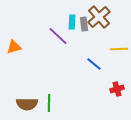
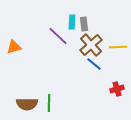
brown cross: moved 8 px left, 28 px down
yellow line: moved 1 px left, 2 px up
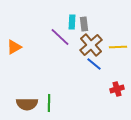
purple line: moved 2 px right, 1 px down
orange triangle: rotated 14 degrees counterclockwise
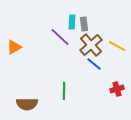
yellow line: moved 1 px left, 1 px up; rotated 30 degrees clockwise
green line: moved 15 px right, 12 px up
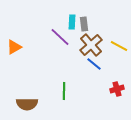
yellow line: moved 2 px right
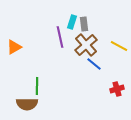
cyan rectangle: rotated 16 degrees clockwise
purple line: rotated 35 degrees clockwise
brown cross: moved 5 px left
green line: moved 27 px left, 5 px up
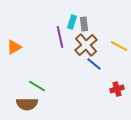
green line: rotated 60 degrees counterclockwise
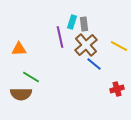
orange triangle: moved 5 px right, 2 px down; rotated 28 degrees clockwise
green line: moved 6 px left, 9 px up
brown semicircle: moved 6 px left, 10 px up
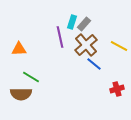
gray rectangle: rotated 48 degrees clockwise
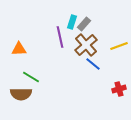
yellow line: rotated 48 degrees counterclockwise
blue line: moved 1 px left
red cross: moved 2 px right
